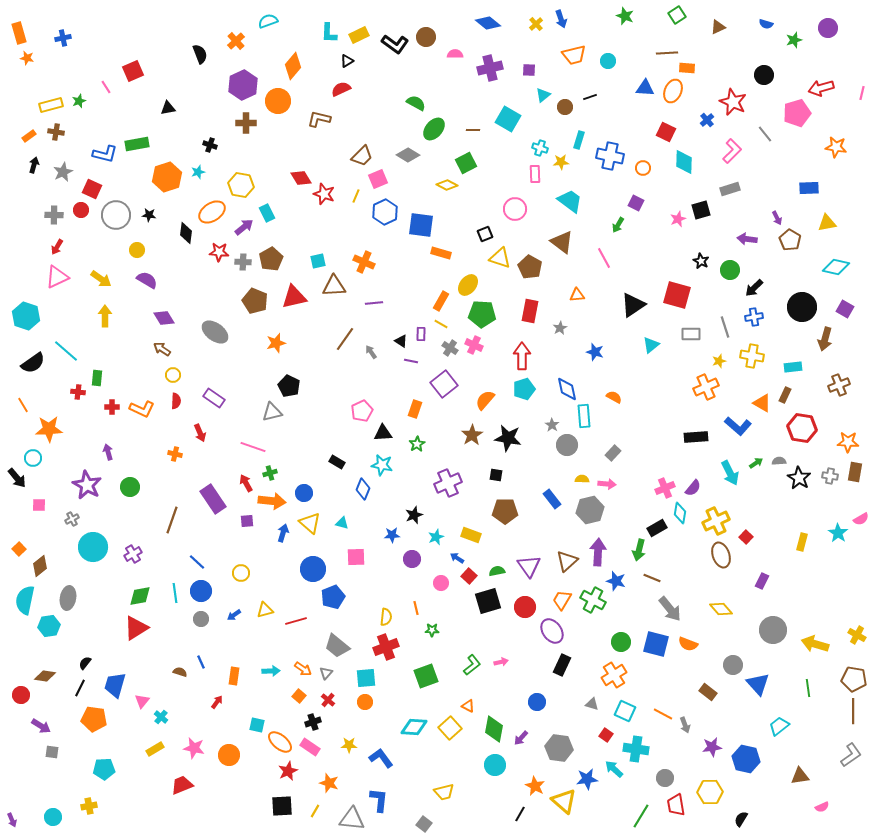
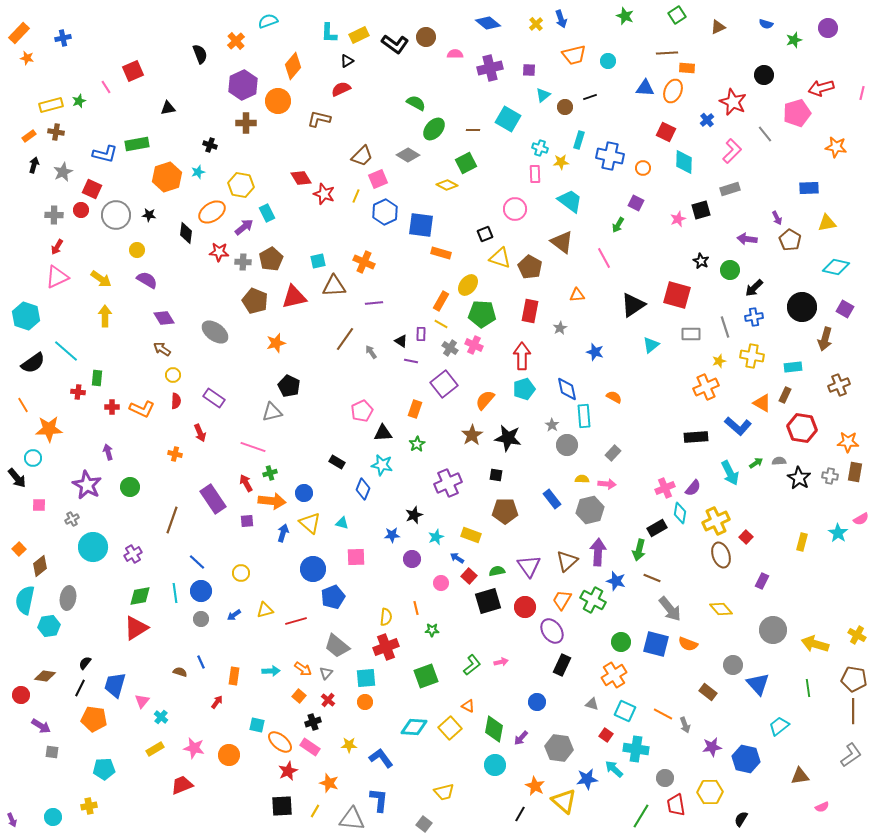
orange rectangle at (19, 33): rotated 60 degrees clockwise
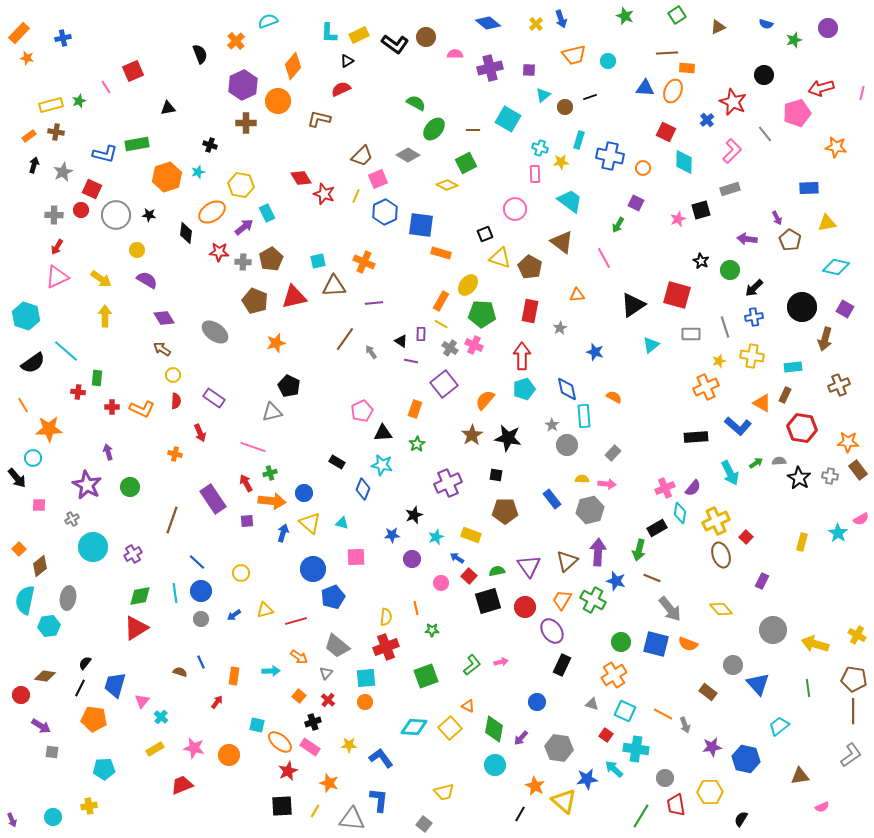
brown rectangle at (855, 472): moved 3 px right, 2 px up; rotated 48 degrees counterclockwise
orange arrow at (303, 669): moved 4 px left, 12 px up
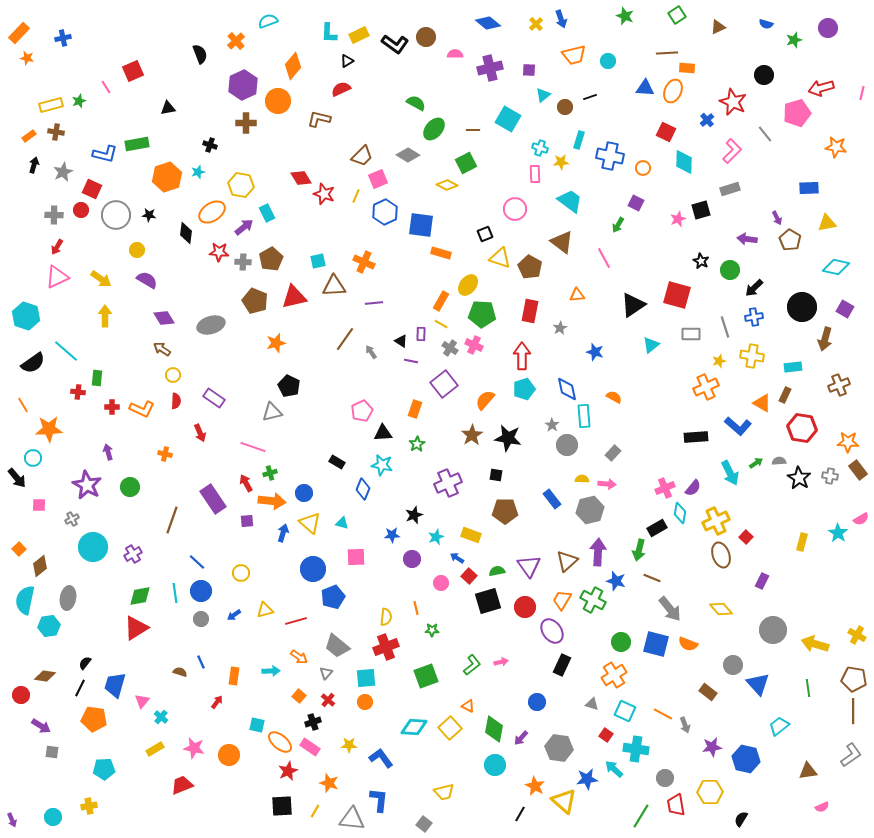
gray ellipse at (215, 332): moved 4 px left, 7 px up; rotated 52 degrees counterclockwise
orange cross at (175, 454): moved 10 px left
brown triangle at (800, 776): moved 8 px right, 5 px up
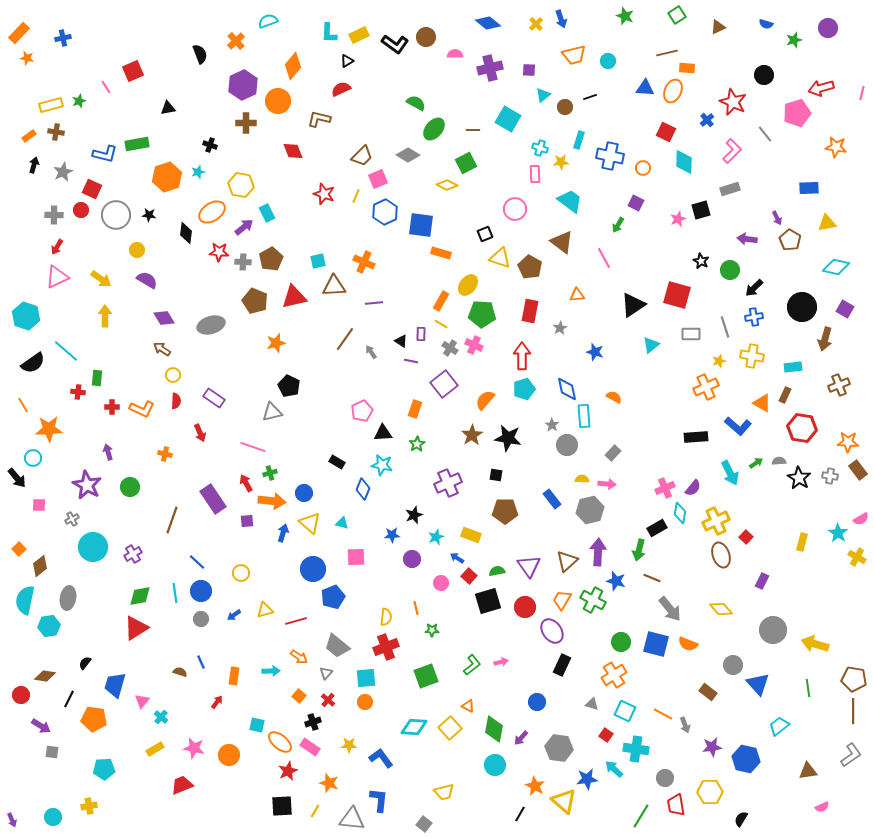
brown line at (667, 53): rotated 10 degrees counterclockwise
red diamond at (301, 178): moved 8 px left, 27 px up; rotated 10 degrees clockwise
yellow cross at (857, 635): moved 78 px up
black line at (80, 688): moved 11 px left, 11 px down
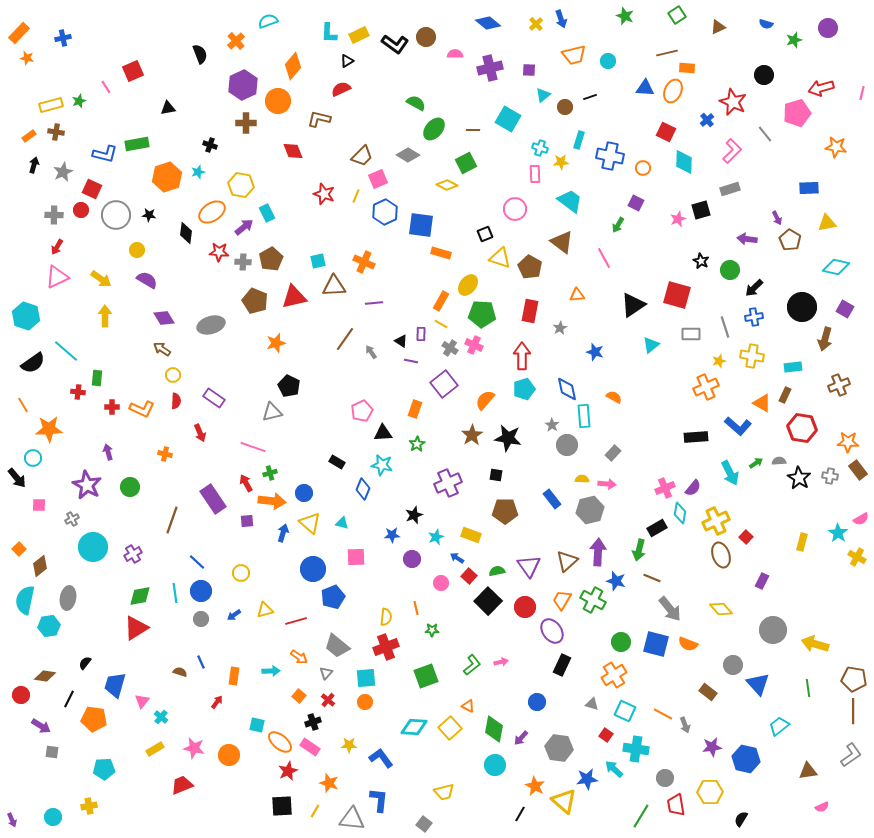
black square at (488, 601): rotated 28 degrees counterclockwise
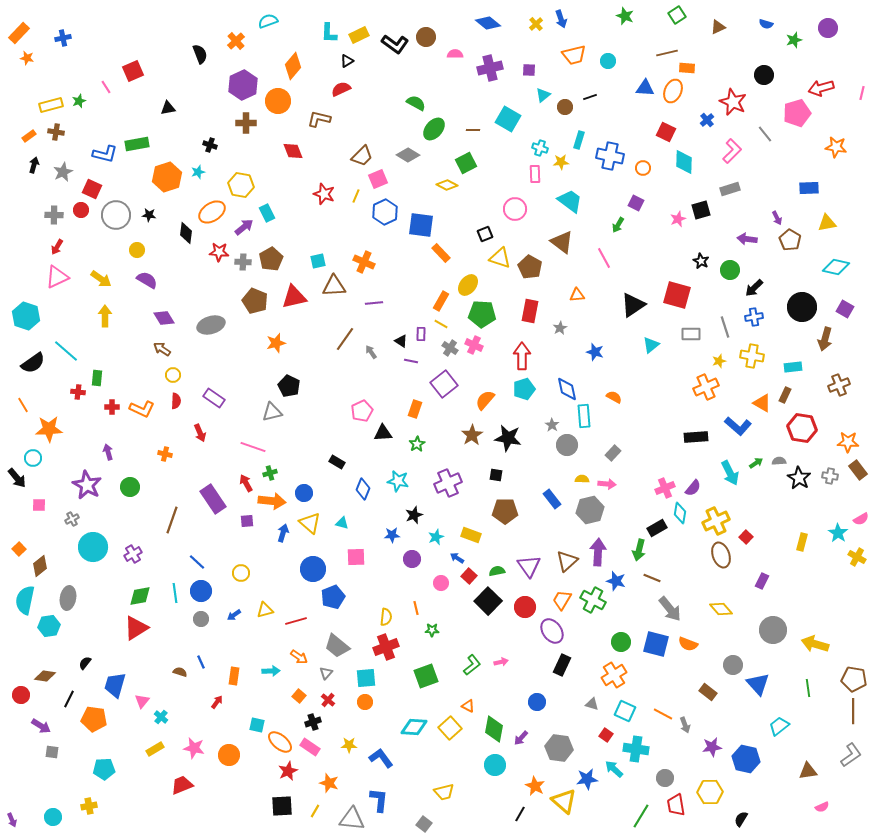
orange rectangle at (441, 253): rotated 30 degrees clockwise
cyan star at (382, 465): moved 16 px right, 16 px down
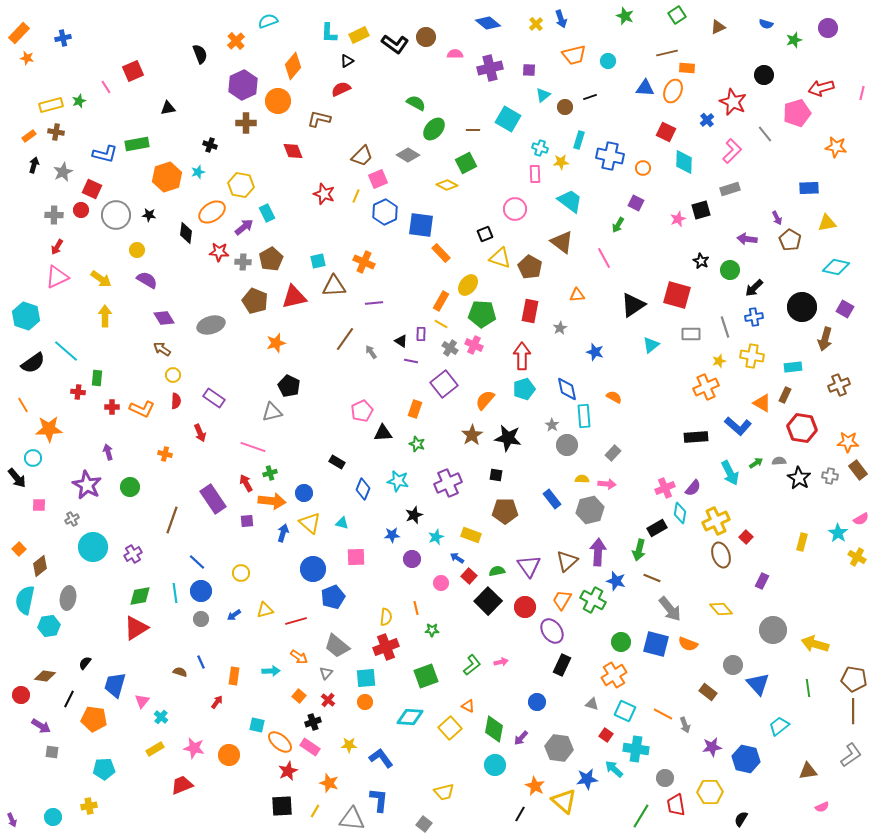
green star at (417, 444): rotated 21 degrees counterclockwise
cyan diamond at (414, 727): moved 4 px left, 10 px up
